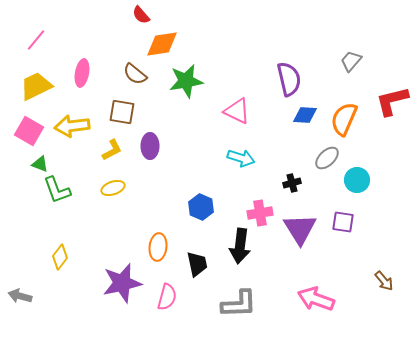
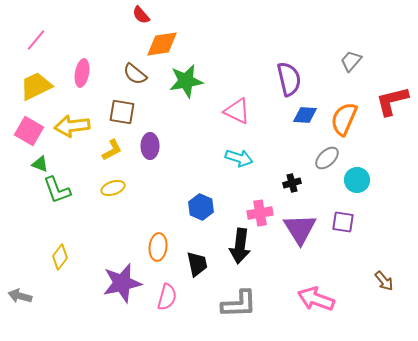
cyan arrow: moved 2 px left
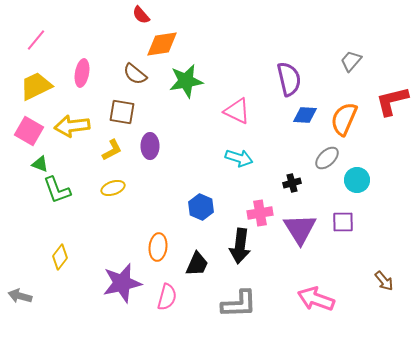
purple square: rotated 10 degrees counterclockwise
black trapezoid: rotated 36 degrees clockwise
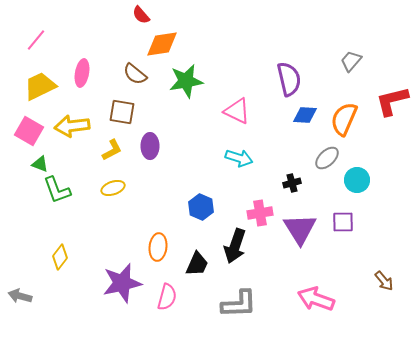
yellow trapezoid: moved 4 px right
black arrow: moved 5 px left; rotated 12 degrees clockwise
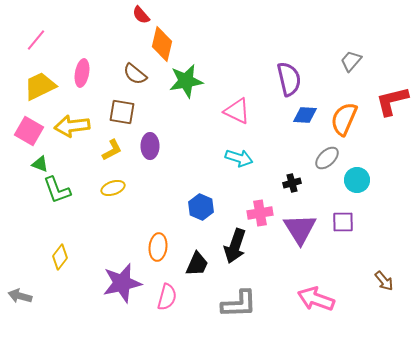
orange diamond: rotated 68 degrees counterclockwise
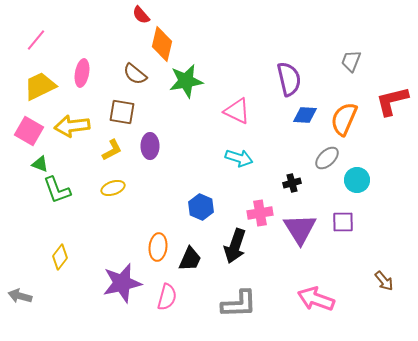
gray trapezoid: rotated 20 degrees counterclockwise
black trapezoid: moved 7 px left, 5 px up
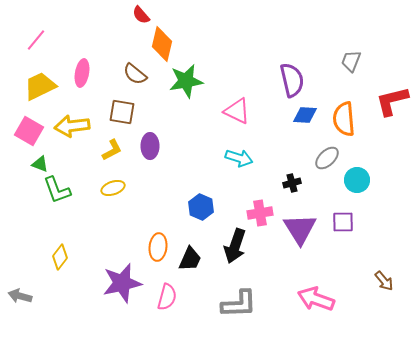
purple semicircle: moved 3 px right, 1 px down
orange semicircle: rotated 28 degrees counterclockwise
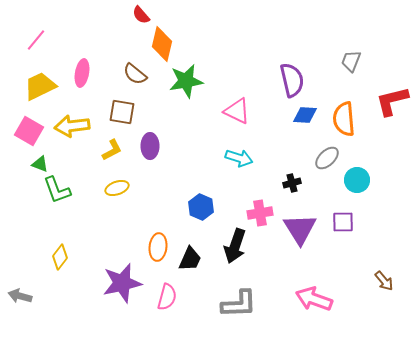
yellow ellipse: moved 4 px right
pink arrow: moved 2 px left
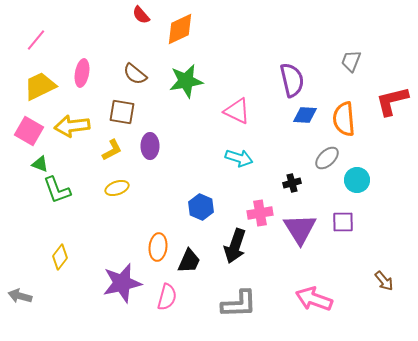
orange diamond: moved 18 px right, 15 px up; rotated 52 degrees clockwise
black trapezoid: moved 1 px left, 2 px down
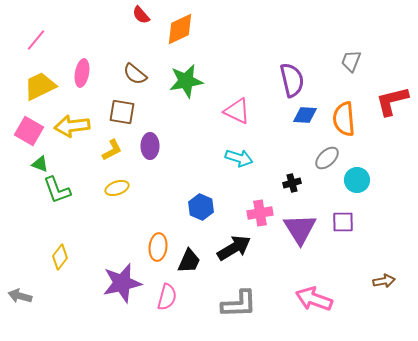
black arrow: moved 1 px left, 2 px down; rotated 140 degrees counterclockwise
brown arrow: rotated 60 degrees counterclockwise
